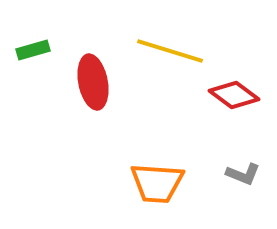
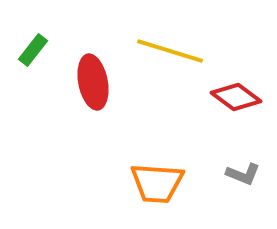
green rectangle: rotated 36 degrees counterclockwise
red diamond: moved 2 px right, 2 px down
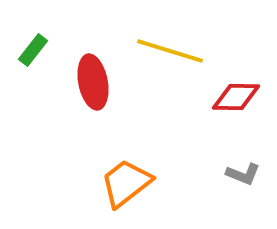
red diamond: rotated 36 degrees counterclockwise
orange trapezoid: moved 31 px left; rotated 138 degrees clockwise
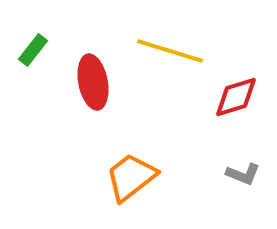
red diamond: rotated 18 degrees counterclockwise
orange trapezoid: moved 5 px right, 6 px up
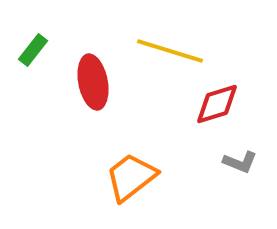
red diamond: moved 19 px left, 7 px down
gray L-shape: moved 3 px left, 12 px up
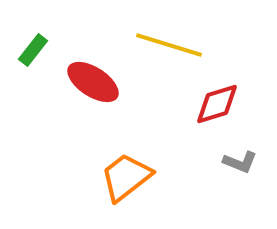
yellow line: moved 1 px left, 6 px up
red ellipse: rotated 46 degrees counterclockwise
orange trapezoid: moved 5 px left
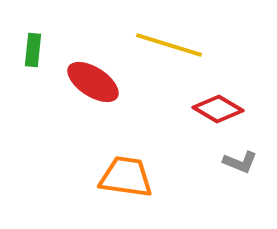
green rectangle: rotated 32 degrees counterclockwise
red diamond: moved 1 px right, 5 px down; rotated 48 degrees clockwise
orange trapezoid: rotated 46 degrees clockwise
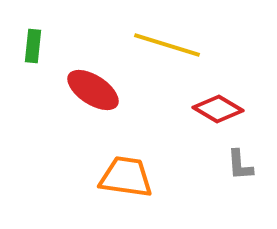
yellow line: moved 2 px left
green rectangle: moved 4 px up
red ellipse: moved 8 px down
gray L-shape: moved 3 px down; rotated 64 degrees clockwise
